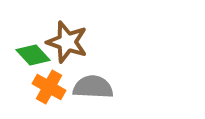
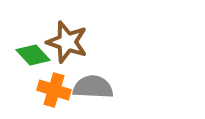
orange cross: moved 5 px right, 3 px down; rotated 12 degrees counterclockwise
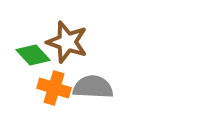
orange cross: moved 2 px up
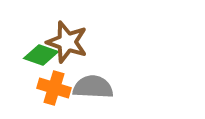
green diamond: moved 8 px right; rotated 28 degrees counterclockwise
